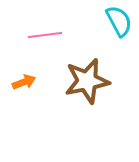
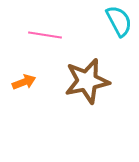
pink line: rotated 16 degrees clockwise
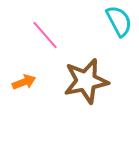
pink line: rotated 40 degrees clockwise
brown star: moved 1 px left
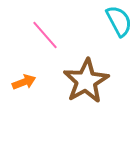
brown star: rotated 18 degrees counterclockwise
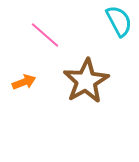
pink line: rotated 8 degrees counterclockwise
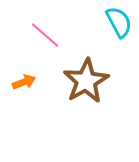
cyan semicircle: moved 1 px down
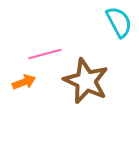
pink line: moved 19 px down; rotated 56 degrees counterclockwise
brown star: rotated 18 degrees counterclockwise
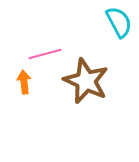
orange arrow: rotated 75 degrees counterclockwise
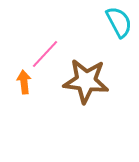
pink line: rotated 32 degrees counterclockwise
brown star: rotated 18 degrees counterclockwise
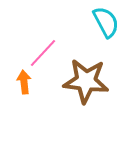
cyan semicircle: moved 13 px left
pink line: moved 2 px left, 1 px up
